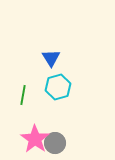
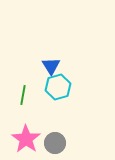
blue triangle: moved 8 px down
pink star: moved 9 px left
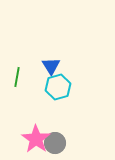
green line: moved 6 px left, 18 px up
pink star: moved 10 px right
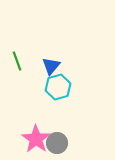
blue triangle: rotated 12 degrees clockwise
green line: moved 16 px up; rotated 30 degrees counterclockwise
gray circle: moved 2 px right
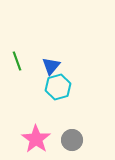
gray circle: moved 15 px right, 3 px up
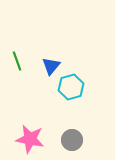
cyan hexagon: moved 13 px right
pink star: moved 6 px left; rotated 24 degrees counterclockwise
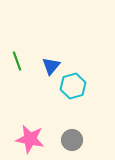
cyan hexagon: moved 2 px right, 1 px up
